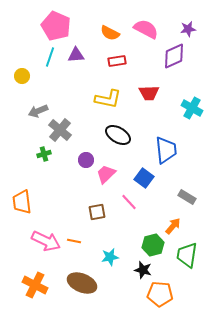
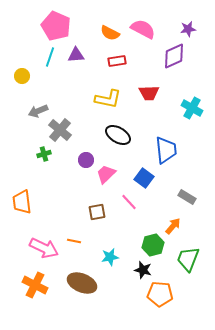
pink semicircle: moved 3 px left
pink arrow: moved 2 px left, 7 px down
green trapezoid: moved 1 px right, 4 px down; rotated 12 degrees clockwise
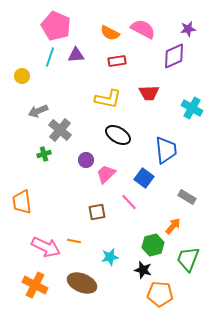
pink arrow: moved 2 px right, 1 px up
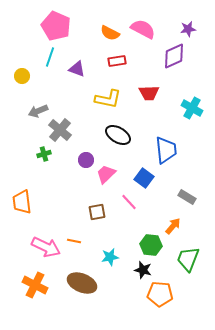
purple triangle: moved 1 px right, 14 px down; rotated 24 degrees clockwise
green hexagon: moved 2 px left; rotated 20 degrees clockwise
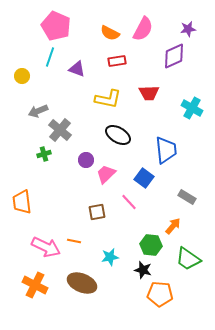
pink semicircle: rotated 90 degrees clockwise
green trapezoid: rotated 76 degrees counterclockwise
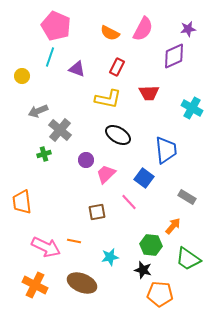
red rectangle: moved 6 px down; rotated 54 degrees counterclockwise
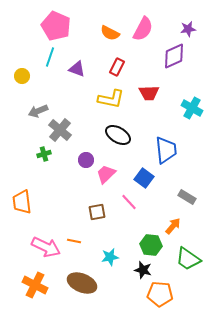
yellow L-shape: moved 3 px right
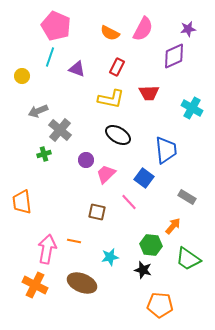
brown square: rotated 24 degrees clockwise
pink arrow: moved 1 px right, 2 px down; rotated 104 degrees counterclockwise
orange pentagon: moved 11 px down
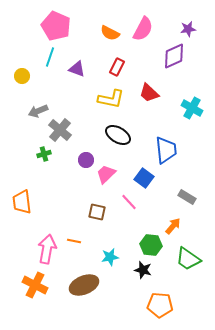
red trapezoid: rotated 45 degrees clockwise
brown ellipse: moved 2 px right, 2 px down; rotated 44 degrees counterclockwise
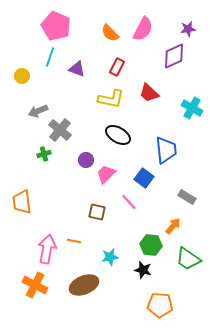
orange semicircle: rotated 18 degrees clockwise
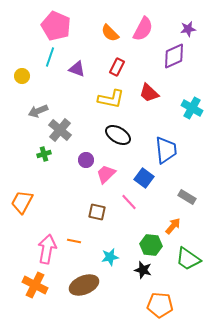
orange trapezoid: rotated 35 degrees clockwise
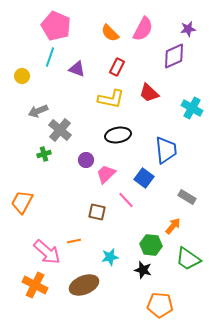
black ellipse: rotated 40 degrees counterclockwise
pink line: moved 3 px left, 2 px up
orange line: rotated 24 degrees counterclockwise
pink arrow: moved 3 px down; rotated 120 degrees clockwise
